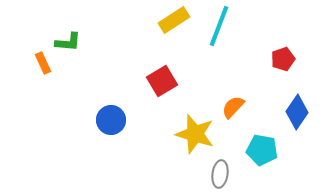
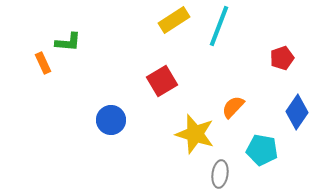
red pentagon: moved 1 px left, 1 px up
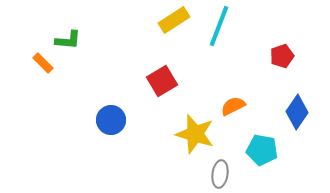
green L-shape: moved 2 px up
red pentagon: moved 2 px up
orange rectangle: rotated 20 degrees counterclockwise
orange semicircle: moved 1 px up; rotated 20 degrees clockwise
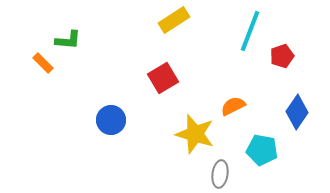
cyan line: moved 31 px right, 5 px down
red square: moved 1 px right, 3 px up
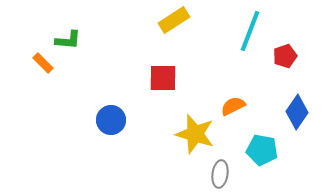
red pentagon: moved 3 px right
red square: rotated 32 degrees clockwise
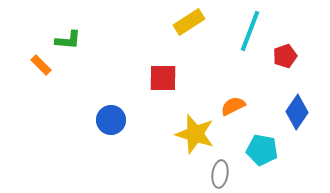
yellow rectangle: moved 15 px right, 2 px down
orange rectangle: moved 2 px left, 2 px down
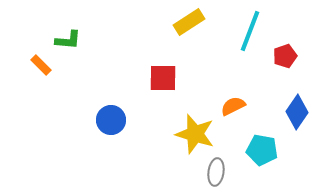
gray ellipse: moved 4 px left, 2 px up
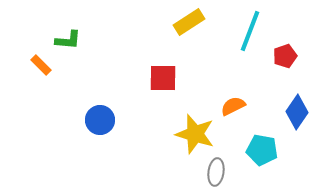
blue circle: moved 11 px left
